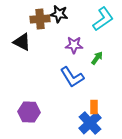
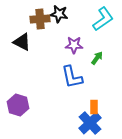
blue L-shape: rotated 20 degrees clockwise
purple hexagon: moved 11 px left, 7 px up; rotated 15 degrees clockwise
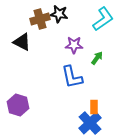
brown cross: rotated 12 degrees counterclockwise
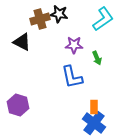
green arrow: rotated 120 degrees clockwise
blue cross: moved 4 px right; rotated 10 degrees counterclockwise
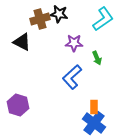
purple star: moved 2 px up
blue L-shape: rotated 60 degrees clockwise
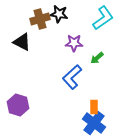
cyan L-shape: moved 1 px up
green arrow: rotated 72 degrees clockwise
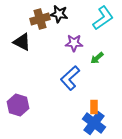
blue L-shape: moved 2 px left, 1 px down
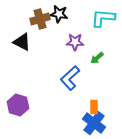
cyan L-shape: rotated 140 degrees counterclockwise
purple star: moved 1 px right, 1 px up
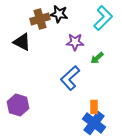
cyan L-shape: rotated 130 degrees clockwise
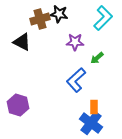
blue L-shape: moved 6 px right, 2 px down
blue cross: moved 3 px left
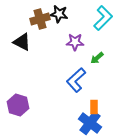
blue cross: moved 1 px left
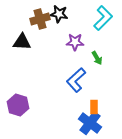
black triangle: rotated 24 degrees counterclockwise
green arrow: rotated 80 degrees counterclockwise
